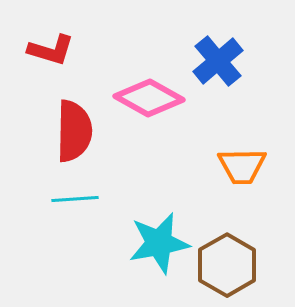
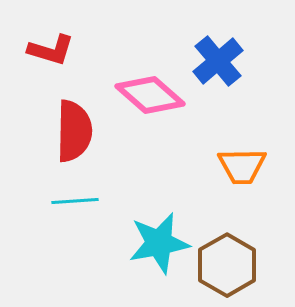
pink diamond: moved 1 px right, 3 px up; rotated 12 degrees clockwise
cyan line: moved 2 px down
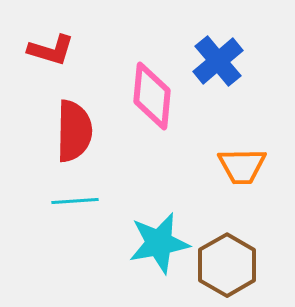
pink diamond: moved 2 px right, 1 px down; rotated 54 degrees clockwise
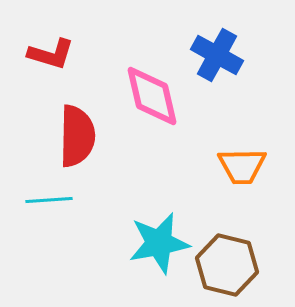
red L-shape: moved 4 px down
blue cross: moved 1 px left, 6 px up; rotated 21 degrees counterclockwise
pink diamond: rotated 18 degrees counterclockwise
red semicircle: moved 3 px right, 5 px down
cyan line: moved 26 px left, 1 px up
brown hexagon: rotated 16 degrees counterclockwise
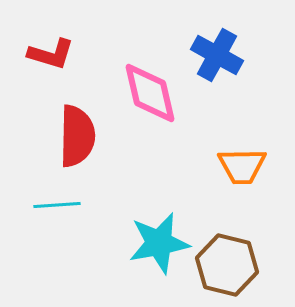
pink diamond: moved 2 px left, 3 px up
cyan line: moved 8 px right, 5 px down
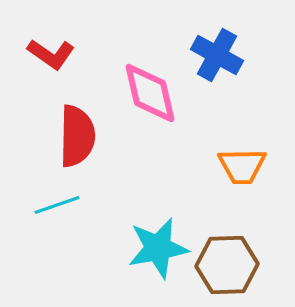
red L-shape: rotated 18 degrees clockwise
cyan line: rotated 15 degrees counterclockwise
cyan star: moved 1 px left, 5 px down
brown hexagon: rotated 16 degrees counterclockwise
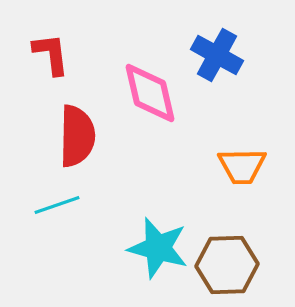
red L-shape: rotated 132 degrees counterclockwise
cyan star: rotated 26 degrees clockwise
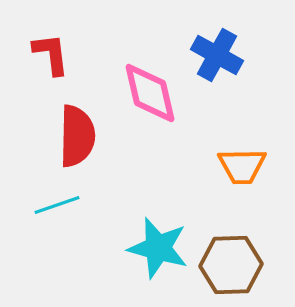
brown hexagon: moved 4 px right
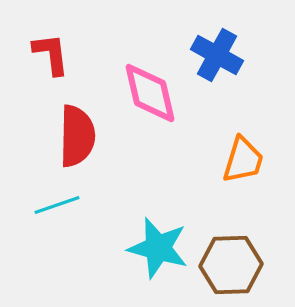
orange trapezoid: moved 1 px right, 6 px up; rotated 72 degrees counterclockwise
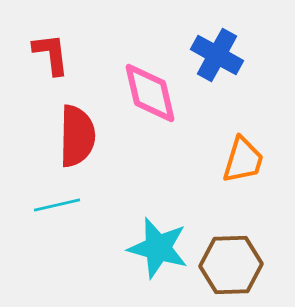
cyan line: rotated 6 degrees clockwise
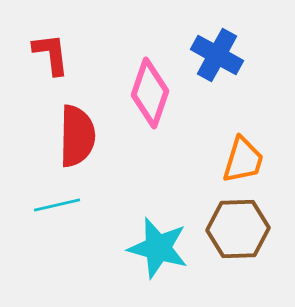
pink diamond: rotated 32 degrees clockwise
brown hexagon: moved 7 px right, 36 px up
